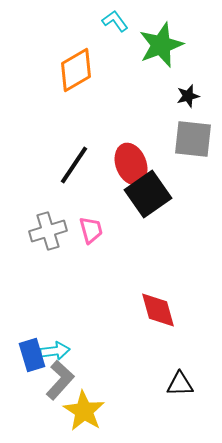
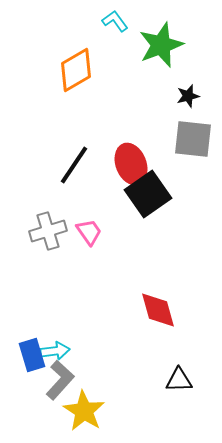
pink trapezoid: moved 2 px left, 2 px down; rotated 20 degrees counterclockwise
black triangle: moved 1 px left, 4 px up
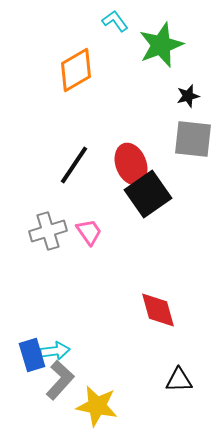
yellow star: moved 13 px right, 5 px up; rotated 21 degrees counterclockwise
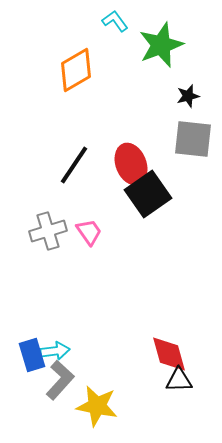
red diamond: moved 11 px right, 44 px down
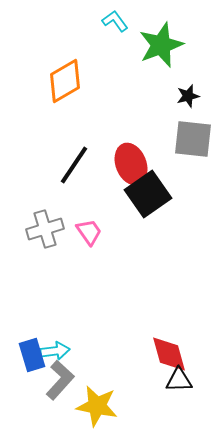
orange diamond: moved 11 px left, 11 px down
gray cross: moved 3 px left, 2 px up
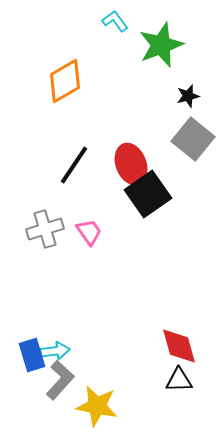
gray square: rotated 33 degrees clockwise
red diamond: moved 10 px right, 8 px up
